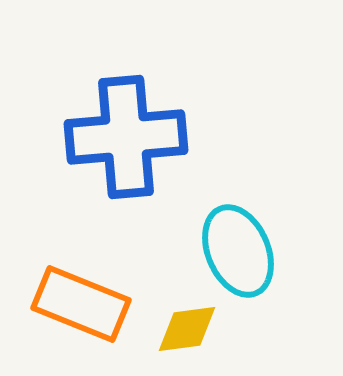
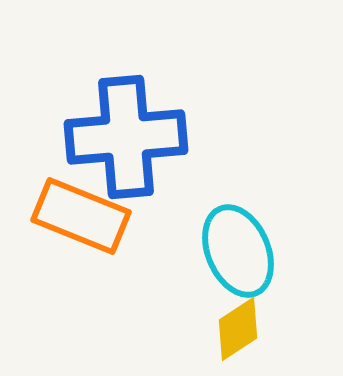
orange rectangle: moved 88 px up
yellow diamond: moved 51 px right; rotated 26 degrees counterclockwise
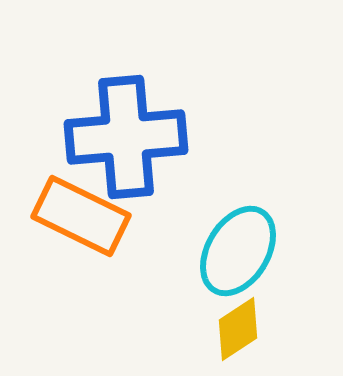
orange rectangle: rotated 4 degrees clockwise
cyan ellipse: rotated 54 degrees clockwise
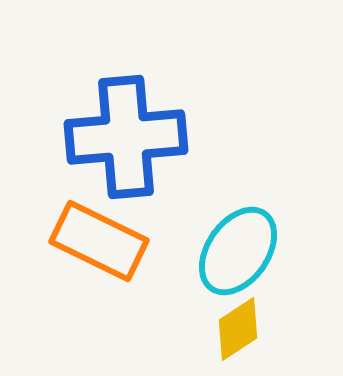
orange rectangle: moved 18 px right, 25 px down
cyan ellipse: rotated 4 degrees clockwise
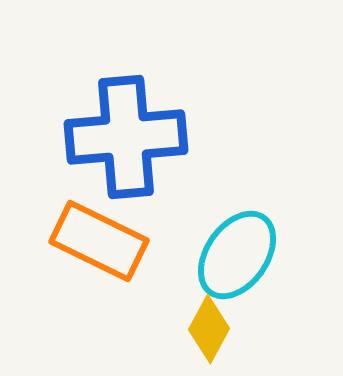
cyan ellipse: moved 1 px left, 4 px down
yellow diamond: moved 29 px left; rotated 28 degrees counterclockwise
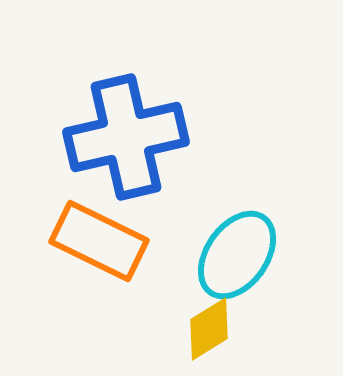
blue cross: rotated 8 degrees counterclockwise
yellow diamond: rotated 30 degrees clockwise
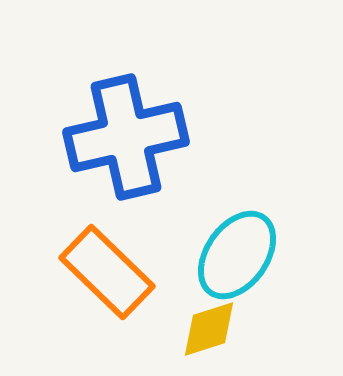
orange rectangle: moved 8 px right, 31 px down; rotated 18 degrees clockwise
yellow diamond: rotated 14 degrees clockwise
